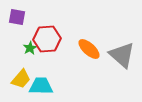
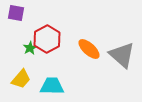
purple square: moved 1 px left, 4 px up
red hexagon: rotated 24 degrees counterclockwise
cyan trapezoid: moved 11 px right
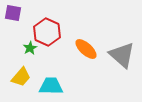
purple square: moved 3 px left
red hexagon: moved 7 px up; rotated 8 degrees counterclockwise
orange ellipse: moved 3 px left
yellow trapezoid: moved 2 px up
cyan trapezoid: moved 1 px left
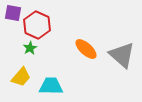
red hexagon: moved 10 px left, 7 px up
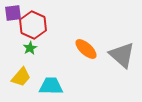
purple square: rotated 18 degrees counterclockwise
red hexagon: moved 4 px left
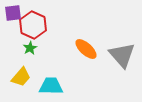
gray triangle: rotated 8 degrees clockwise
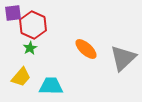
gray triangle: moved 1 px right, 3 px down; rotated 28 degrees clockwise
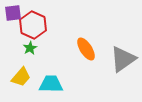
orange ellipse: rotated 15 degrees clockwise
gray triangle: moved 1 px down; rotated 8 degrees clockwise
cyan trapezoid: moved 2 px up
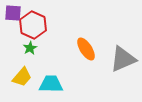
purple square: rotated 12 degrees clockwise
gray triangle: rotated 12 degrees clockwise
yellow trapezoid: moved 1 px right
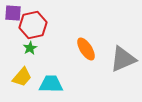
red hexagon: rotated 24 degrees clockwise
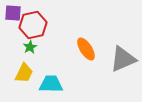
green star: moved 1 px up
yellow trapezoid: moved 2 px right, 4 px up; rotated 15 degrees counterclockwise
